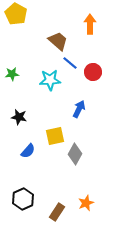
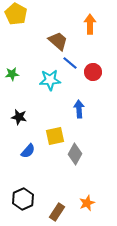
blue arrow: rotated 30 degrees counterclockwise
orange star: moved 1 px right
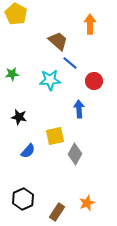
red circle: moved 1 px right, 9 px down
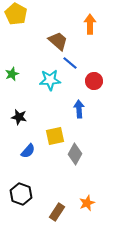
green star: rotated 16 degrees counterclockwise
black hexagon: moved 2 px left, 5 px up; rotated 15 degrees counterclockwise
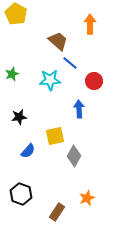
black star: rotated 21 degrees counterclockwise
gray diamond: moved 1 px left, 2 px down
orange star: moved 5 px up
